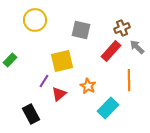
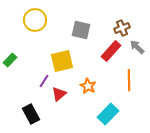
cyan rectangle: moved 6 px down
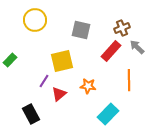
orange star: rotated 21 degrees counterclockwise
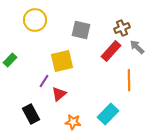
orange star: moved 15 px left, 36 px down
